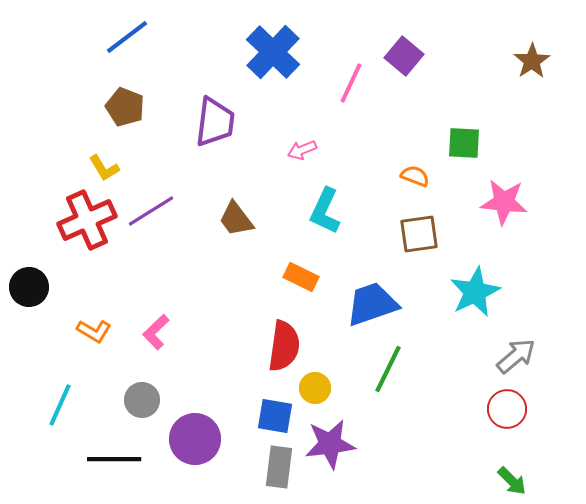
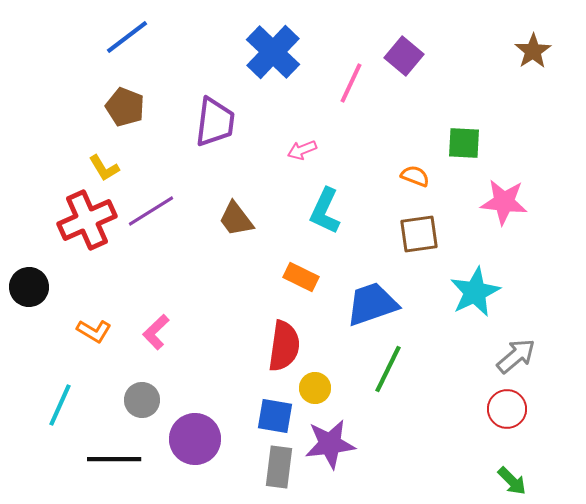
brown star: moved 1 px right, 10 px up
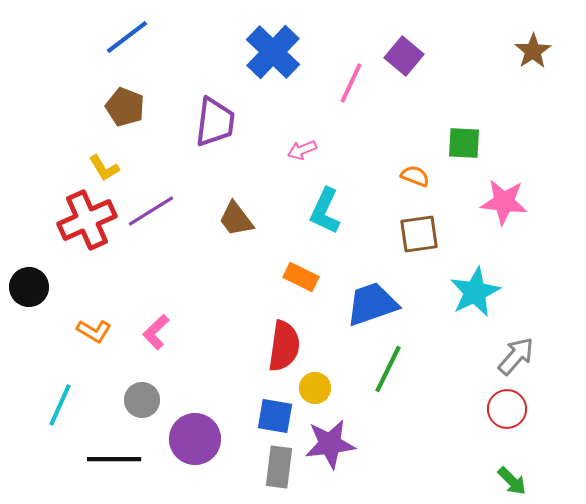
gray arrow: rotated 9 degrees counterclockwise
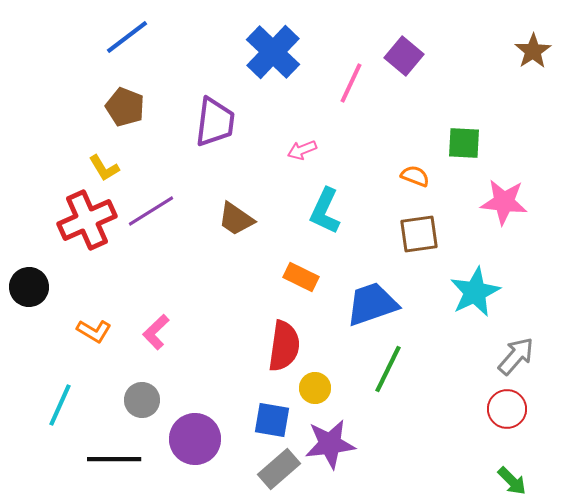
brown trapezoid: rotated 18 degrees counterclockwise
blue square: moved 3 px left, 4 px down
gray rectangle: moved 2 px down; rotated 42 degrees clockwise
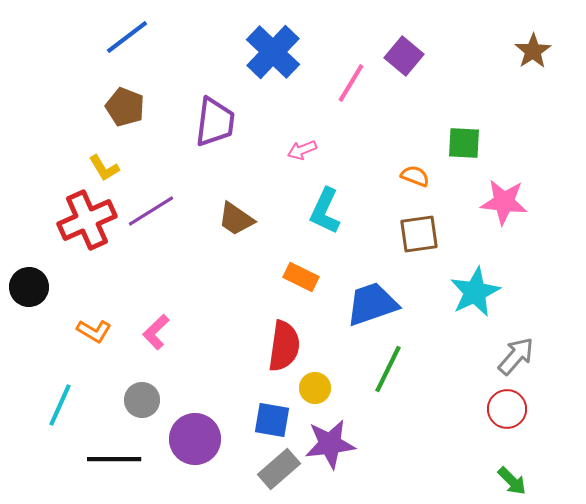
pink line: rotated 6 degrees clockwise
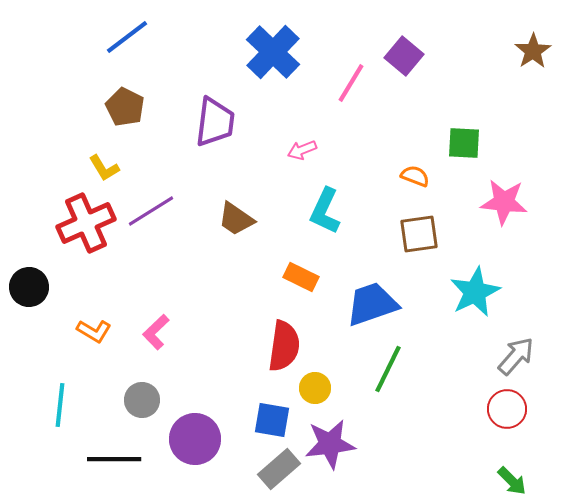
brown pentagon: rotated 6 degrees clockwise
red cross: moved 1 px left, 3 px down
cyan line: rotated 18 degrees counterclockwise
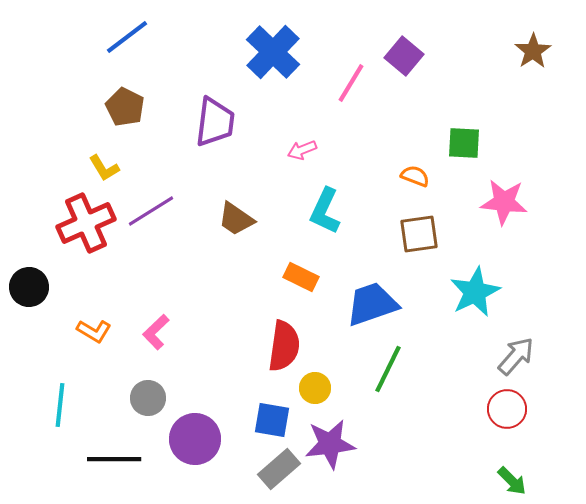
gray circle: moved 6 px right, 2 px up
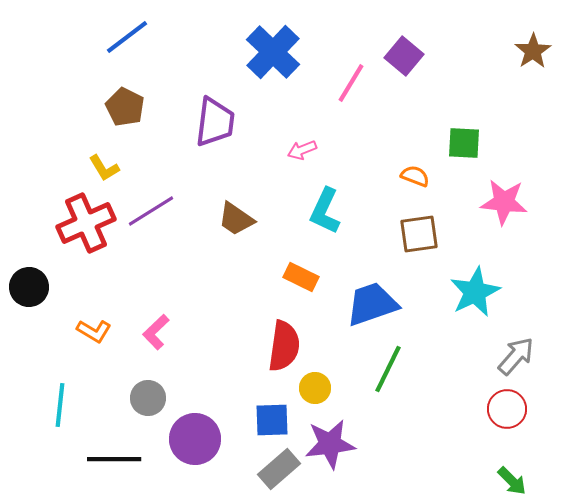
blue square: rotated 12 degrees counterclockwise
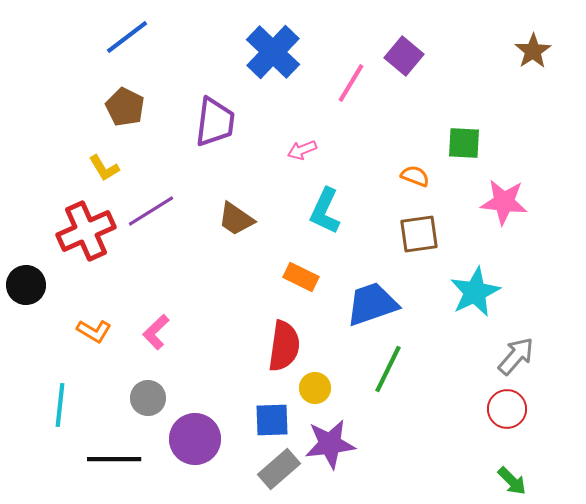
red cross: moved 8 px down
black circle: moved 3 px left, 2 px up
